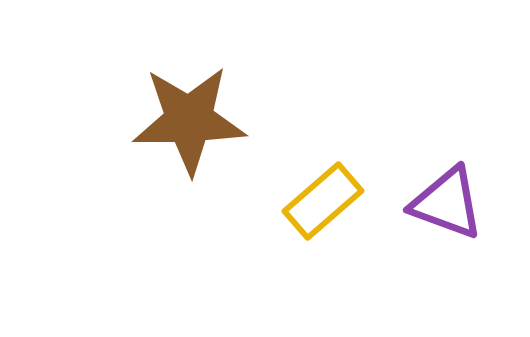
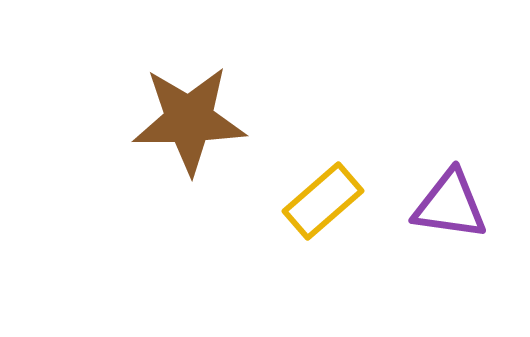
purple triangle: moved 3 px right, 2 px down; rotated 12 degrees counterclockwise
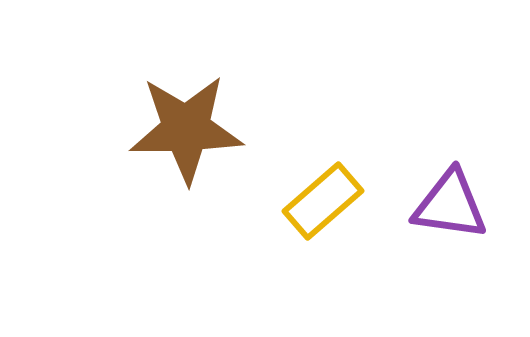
brown star: moved 3 px left, 9 px down
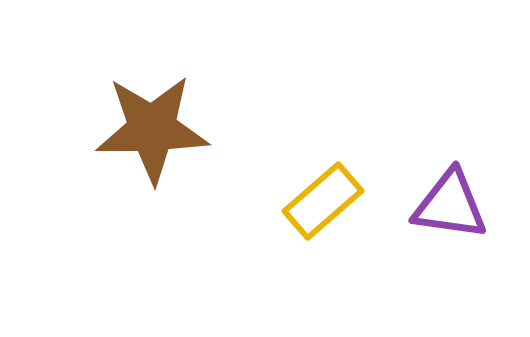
brown star: moved 34 px left
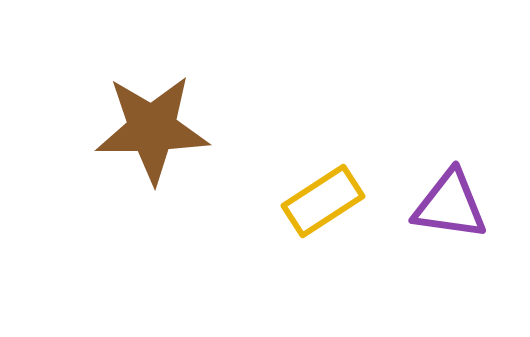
yellow rectangle: rotated 8 degrees clockwise
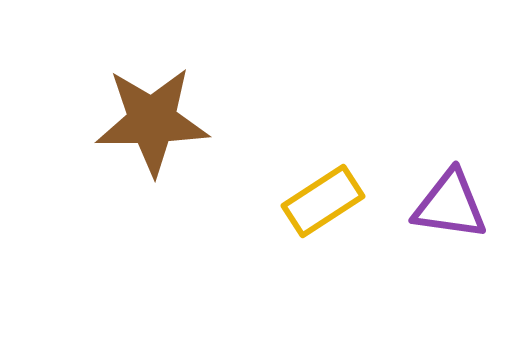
brown star: moved 8 px up
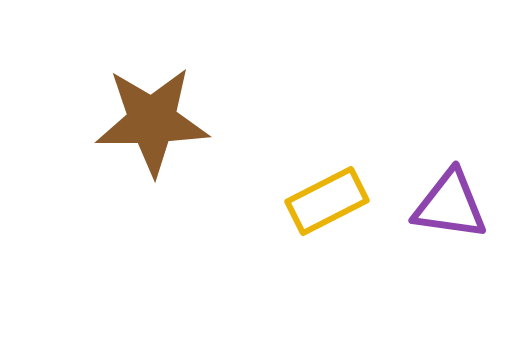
yellow rectangle: moved 4 px right; rotated 6 degrees clockwise
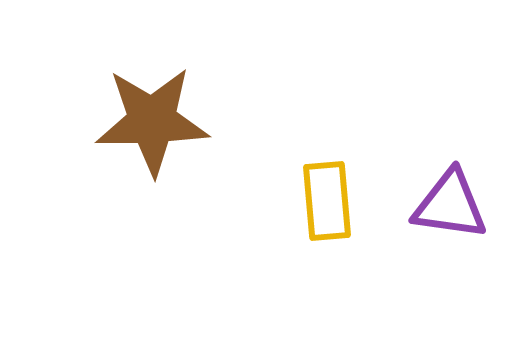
yellow rectangle: rotated 68 degrees counterclockwise
